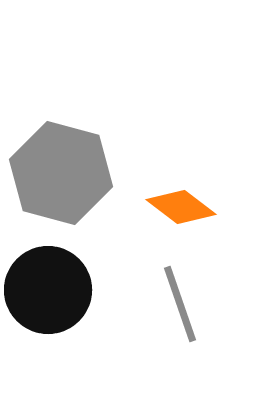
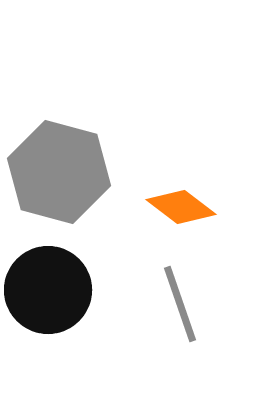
gray hexagon: moved 2 px left, 1 px up
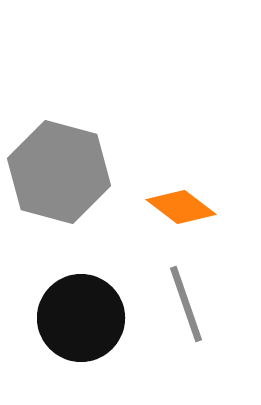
black circle: moved 33 px right, 28 px down
gray line: moved 6 px right
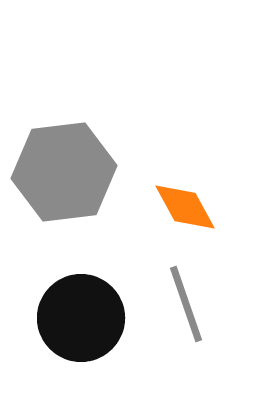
gray hexagon: moved 5 px right; rotated 22 degrees counterclockwise
orange diamond: moved 4 px right; rotated 24 degrees clockwise
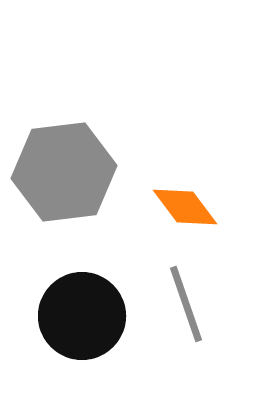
orange diamond: rotated 8 degrees counterclockwise
black circle: moved 1 px right, 2 px up
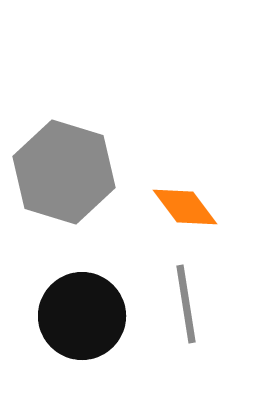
gray hexagon: rotated 24 degrees clockwise
gray line: rotated 10 degrees clockwise
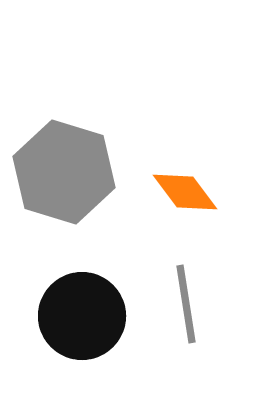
orange diamond: moved 15 px up
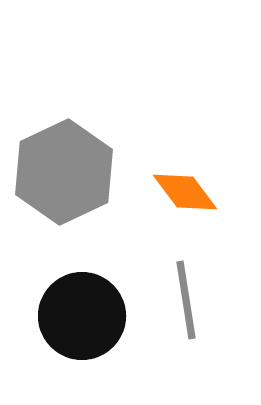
gray hexagon: rotated 18 degrees clockwise
gray line: moved 4 px up
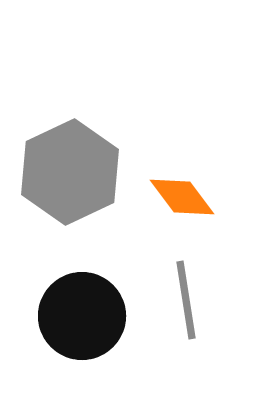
gray hexagon: moved 6 px right
orange diamond: moved 3 px left, 5 px down
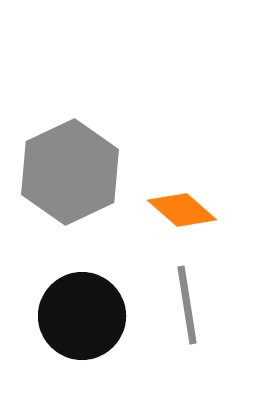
orange diamond: moved 13 px down; rotated 12 degrees counterclockwise
gray line: moved 1 px right, 5 px down
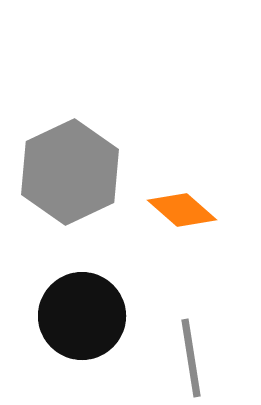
gray line: moved 4 px right, 53 px down
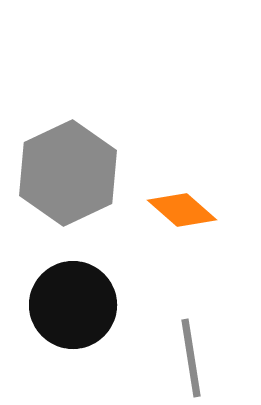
gray hexagon: moved 2 px left, 1 px down
black circle: moved 9 px left, 11 px up
